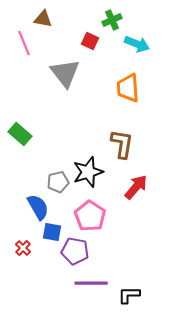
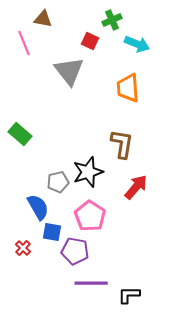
gray triangle: moved 4 px right, 2 px up
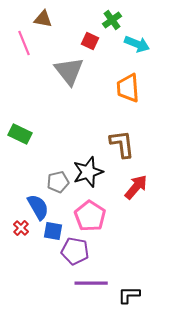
green cross: rotated 12 degrees counterclockwise
green rectangle: rotated 15 degrees counterclockwise
brown L-shape: rotated 16 degrees counterclockwise
blue square: moved 1 px right, 1 px up
red cross: moved 2 px left, 20 px up
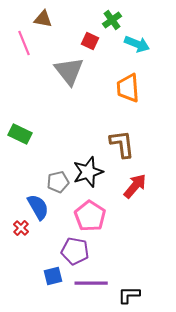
red arrow: moved 1 px left, 1 px up
blue square: moved 45 px down; rotated 24 degrees counterclockwise
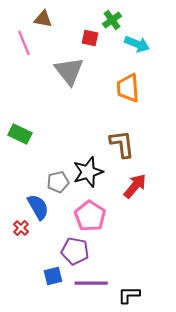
red square: moved 3 px up; rotated 12 degrees counterclockwise
